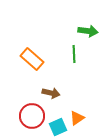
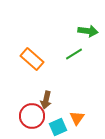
green line: rotated 60 degrees clockwise
brown arrow: moved 5 px left, 7 px down; rotated 90 degrees clockwise
orange triangle: rotated 21 degrees counterclockwise
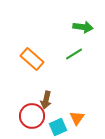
green arrow: moved 5 px left, 4 px up
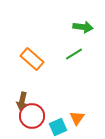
brown arrow: moved 24 px left, 1 px down
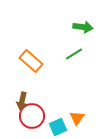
orange rectangle: moved 1 px left, 2 px down
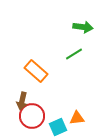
orange rectangle: moved 5 px right, 10 px down
orange triangle: rotated 49 degrees clockwise
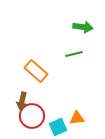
green line: rotated 18 degrees clockwise
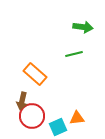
orange rectangle: moved 1 px left, 3 px down
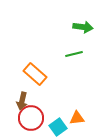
red circle: moved 1 px left, 2 px down
cyan square: rotated 12 degrees counterclockwise
